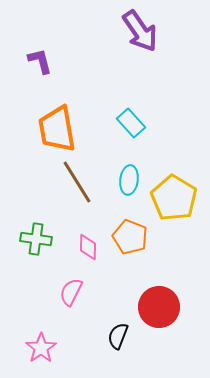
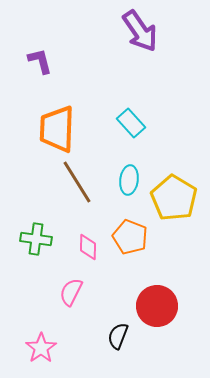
orange trapezoid: rotated 12 degrees clockwise
red circle: moved 2 px left, 1 px up
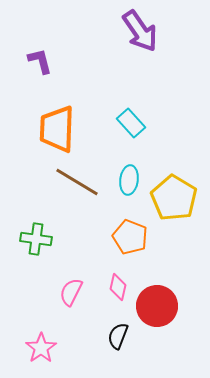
brown line: rotated 27 degrees counterclockwise
pink diamond: moved 30 px right, 40 px down; rotated 12 degrees clockwise
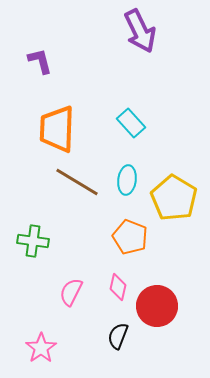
purple arrow: rotated 9 degrees clockwise
cyan ellipse: moved 2 px left
green cross: moved 3 px left, 2 px down
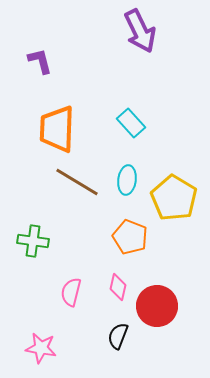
pink semicircle: rotated 12 degrees counterclockwise
pink star: rotated 28 degrees counterclockwise
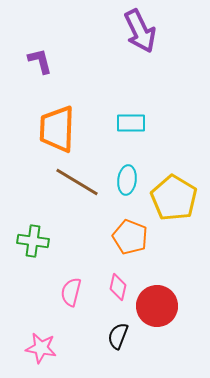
cyan rectangle: rotated 48 degrees counterclockwise
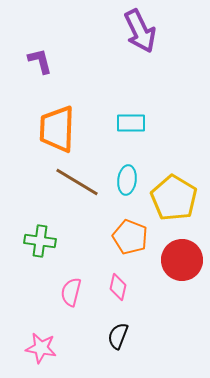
green cross: moved 7 px right
red circle: moved 25 px right, 46 px up
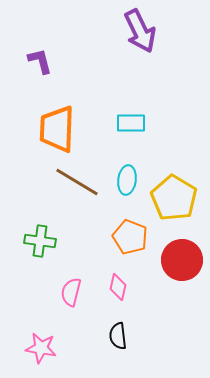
black semicircle: rotated 28 degrees counterclockwise
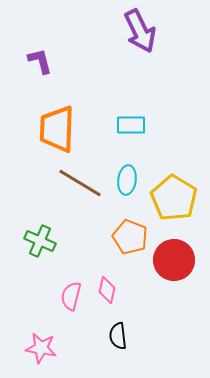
cyan rectangle: moved 2 px down
brown line: moved 3 px right, 1 px down
green cross: rotated 16 degrees clockwise
red circle: moved 8 px left
pink diamond: moved 11 px left, 3 px down
pink semicircle: moved 4 px down
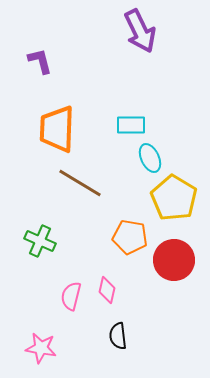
cyan ellipse: moved 23 px right, 22 px up; rotated 32 degrees counterclockwise
orange pentagon: rotated 12 degrees counterclockwise
